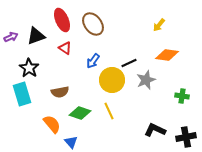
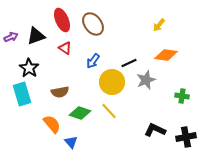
orange diamond: moved 1 px left
yellow circle: moved 2 px down
yellow line: rotated 18 degrees counterclockwise
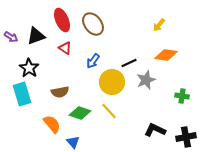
purple arrow: rotated 56 degrees clockwise
blue triangle: moved 2 px right
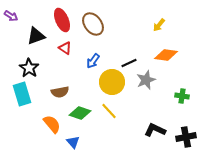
purple arrow: moved 21 px up
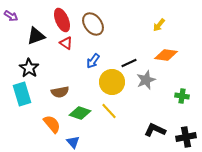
red triangle: moved 1 px right, 5 px up
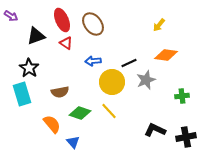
blue arrow: rotated 49 degrees clockwise
green cross: rotated 16 degrees counterclockwise
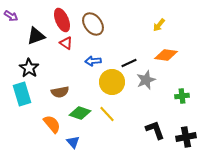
yellow line: moved 2 px left, 3 px down
black L-shape: rotated 45 degrees clockwise
